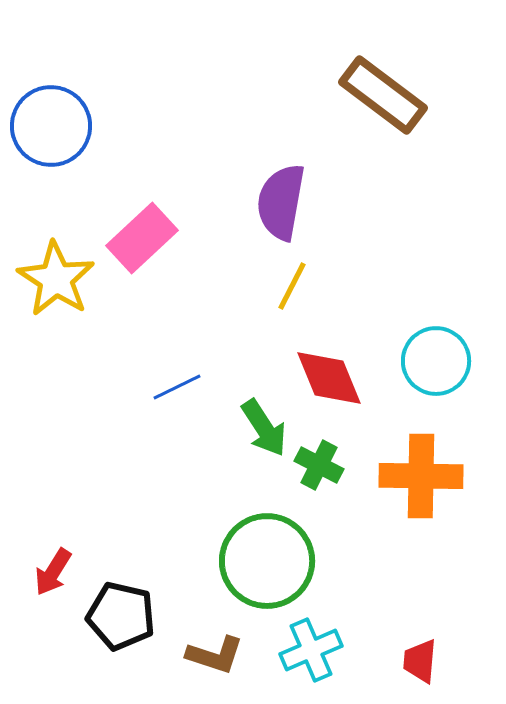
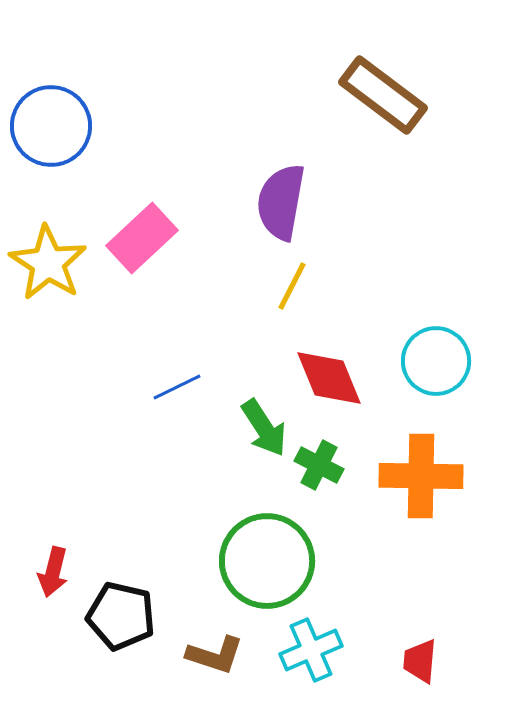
yellow star: moved 8 px left, 16 px up
red arrow: rotated 18 degrees counterclockwise
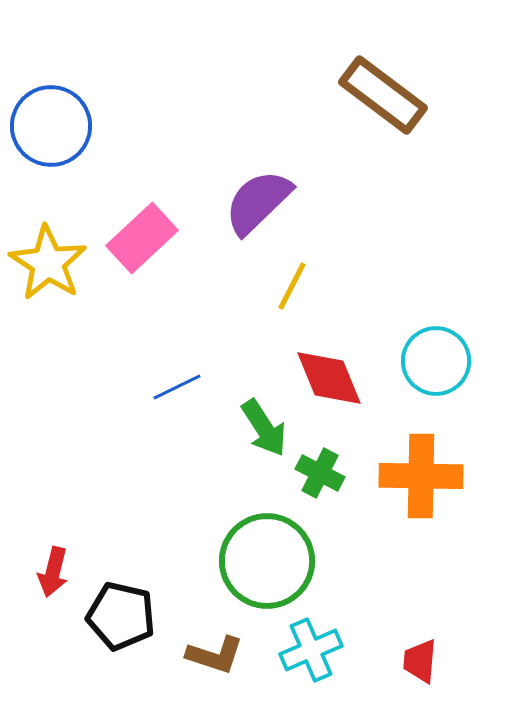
purple semicircle: moved 23 px left; rotated 36 degrees clockwise
green cross: moved 1 px right, 8 px down
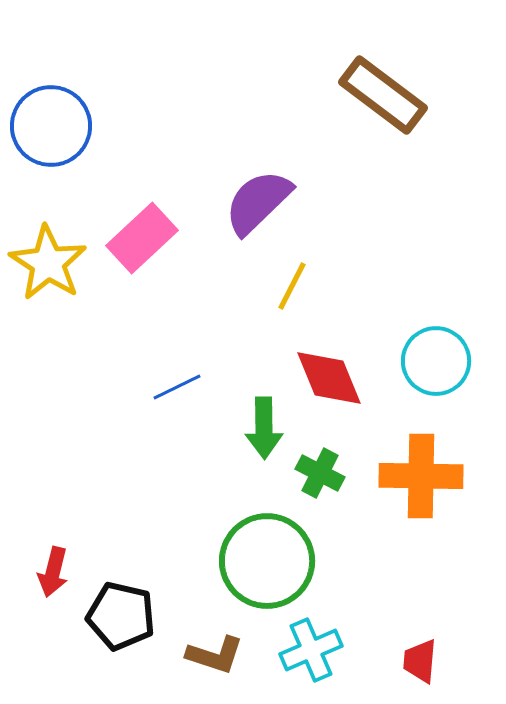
green arrow: rotated 32 degrees clockwise
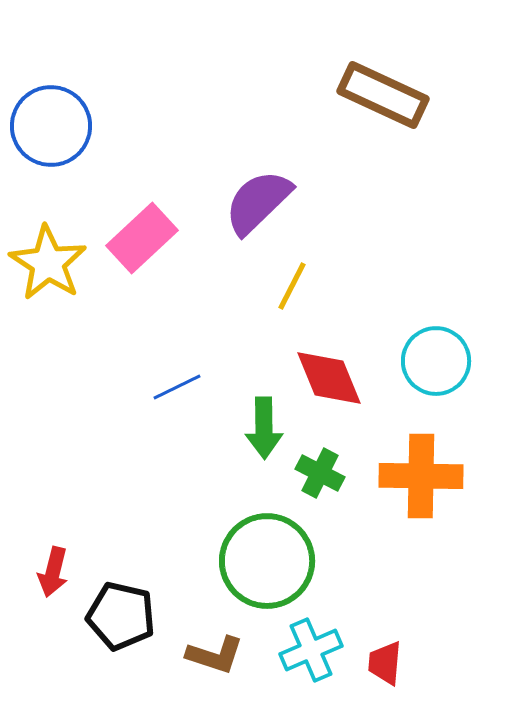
brown rectangle: rotated 12 degrees counterclockwise
red trapezoid: moved 35 px left, 2 px down
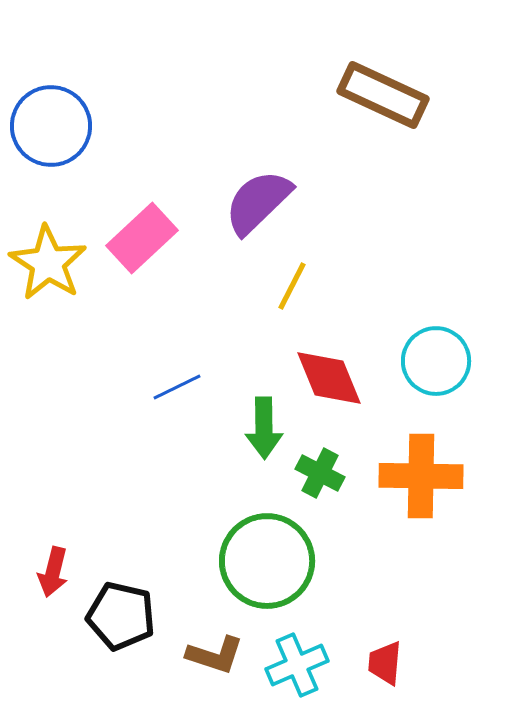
cyan cross: moved 14 px left, 15 px down
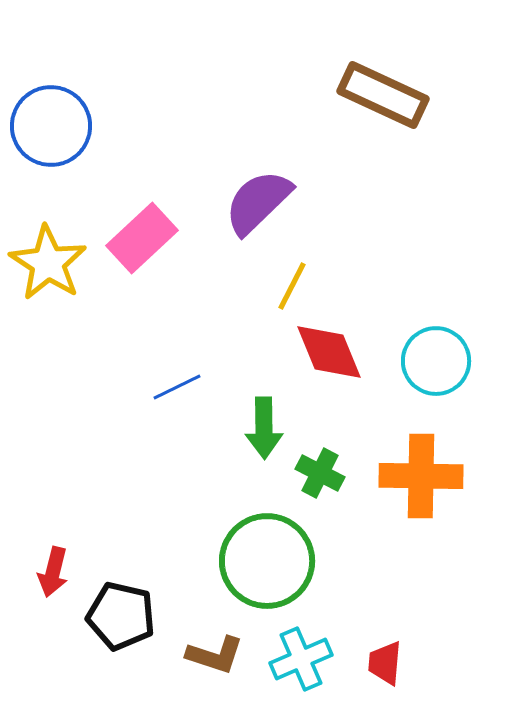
red diamond: moved 26 px up
cyan cross: moved 4 px right, 6 px up
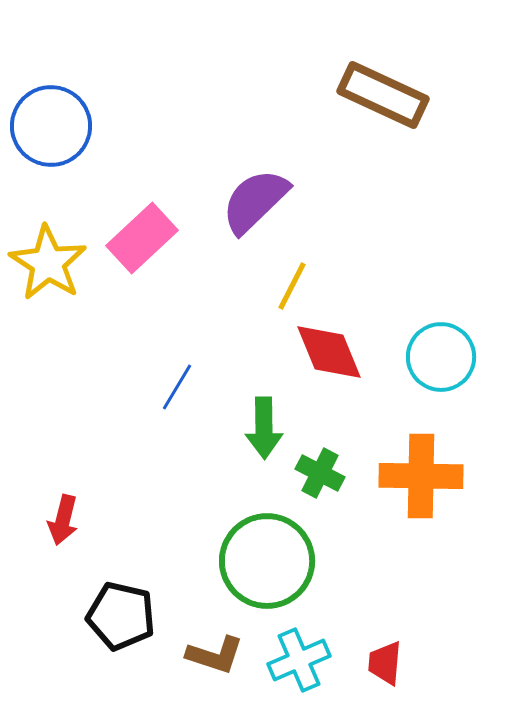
purple semicircle: moved 3 px left, 1 px up
cyan circle: moved 5 px right, 4 px up
blue line: rotated 33 degrees counterclockwise
red arrow: moved 10 px right, 52 px up
cyan cross: moved 2 px left, 1 px down
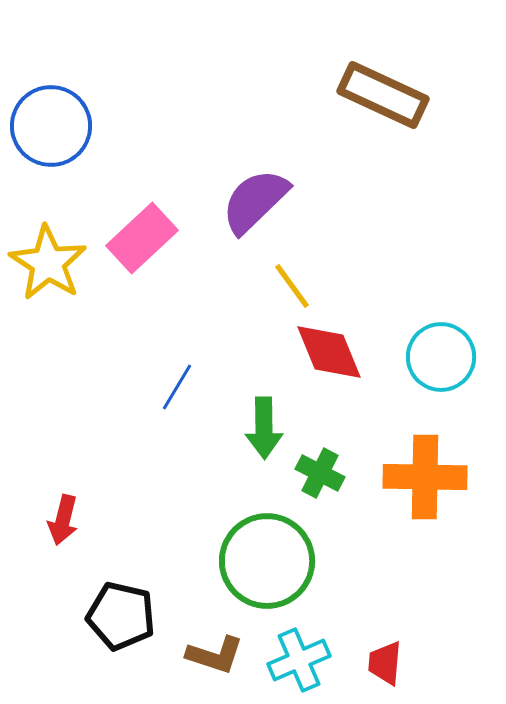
yellow line: rotated 63 degrees counterclockwise
orange cross: moved 4 px right, 1 px down
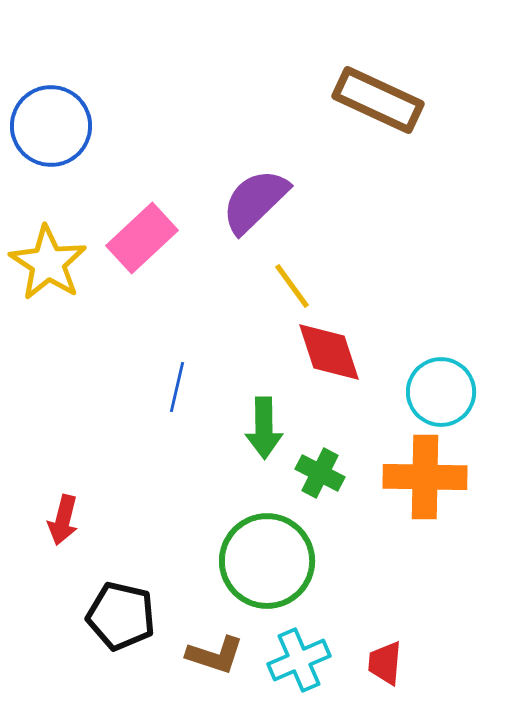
brown rectangle: moved 5 px left, 5 px down
red diamond: rotated 4 degrees clockwise
cyan circle: moved 35 px down
blue line: rotated 18 degrees counterclockwise
